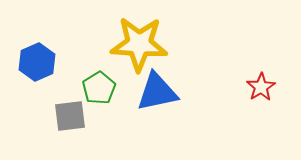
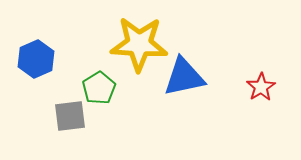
blue hexagon: moved 1 px left, 3 px up
blue triangle: moved 27 px right, 15 px up
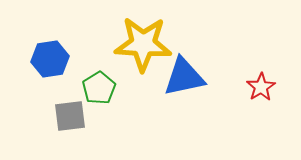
yellow star: moved 4 px right
blue hexagon: moved 14 px right; rotated 15 degrees clockwise
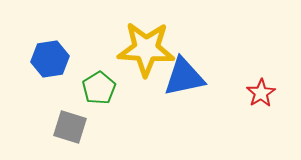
yellow star: moved 3 px right, 5 px down
red star: moved 6 px down
gray square: moved 11 px down; rotated 24 degrees clockwise
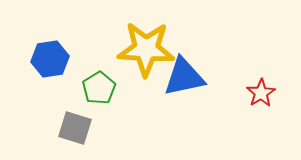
gray square: moved 5 px right, 1 px down
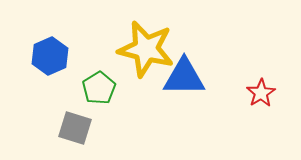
yellow star: rotated 10 degrees clockwise
blue hexagon: moved 3 px up; rotated 15 degrees counterclockwise
blue triangle: rotated 12 degrees clockwise
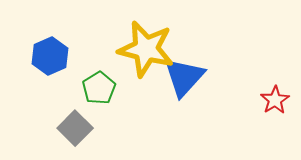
blue triangle: rotated 48 degrees counterclockwise
red star: moved 14 px right, 7 px down
gray square: rotated 28 degrees clockwise
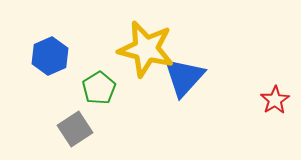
gray square: moved 1 px down; rotated 12 degrees clockwise
